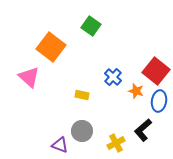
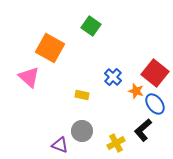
orange square: moved 1 px left, 1 px down; rotated 8 degrees counterclockwise
red square: moved 1 px left, 2 px down
blue ellipse: moved 4 px left, 3 px down; rotated 45 degrees counterclockwise
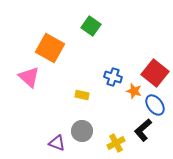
blue cross: rotated 24 degrees counterclockwise
orange star: moved 2 px left
blue ellipse: moved 1 px down
purple triangle: moved 3 px left, 2 px up
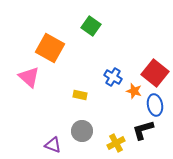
blue cross: rotated 12 degrees clockwise
yellow rectangle: moved 2 px left
blue ellipse: rotated 25 degrees clockwise
black L-shape: rotated 25 degrees clockwise
purple triangle: moved 4 px left, 2 px down
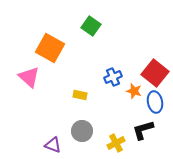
blue cross: rotated 36 degrees clockwise
blue ellipse: moved 3 px up
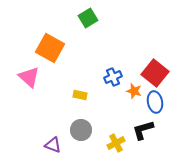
green square: moved 3 px left, 8 px up; rotated 24 degrees clockwise
gray circle: moved 1 px left, 1 px up
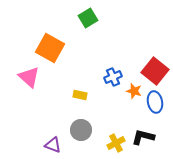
red square: moved 2 px up
black L-shape: moved 7 px down; rotated 30 degrees clockwise
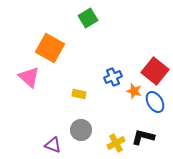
yellow rectangle: moved 1 px left, 1 px up
blue ellipse: rotated 20 degrees counterclockwise
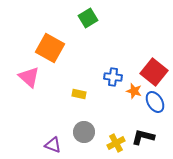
red square: moved 1 px left, 1 px down
blue cross: rotated 30 degrees clockwise
gray circle: moved 3 px right, 2 px down
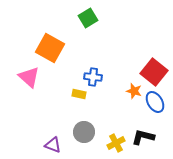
blue cross: moved 20 px left
